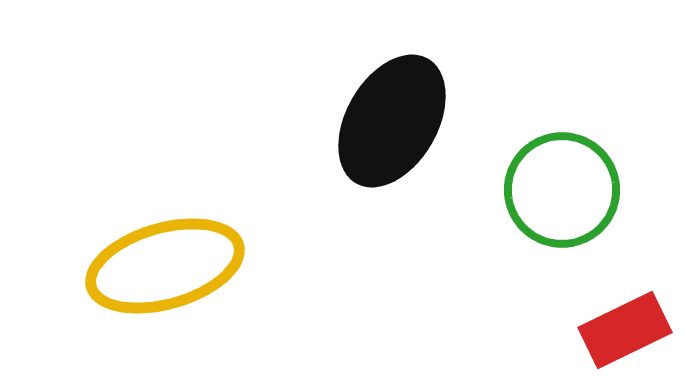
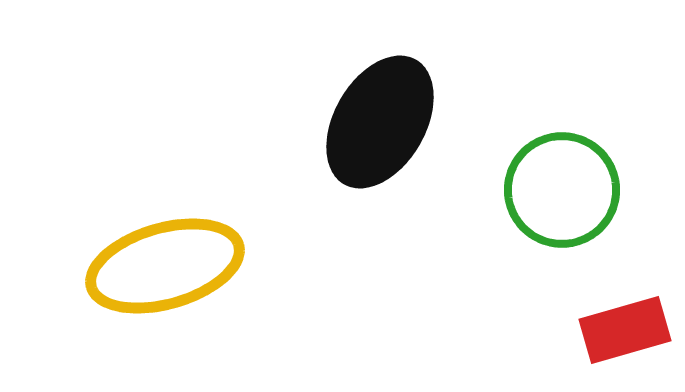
black ellipse: moved 12 px left, 1 px down
red rectangle: rotated 10 degrees clockwise
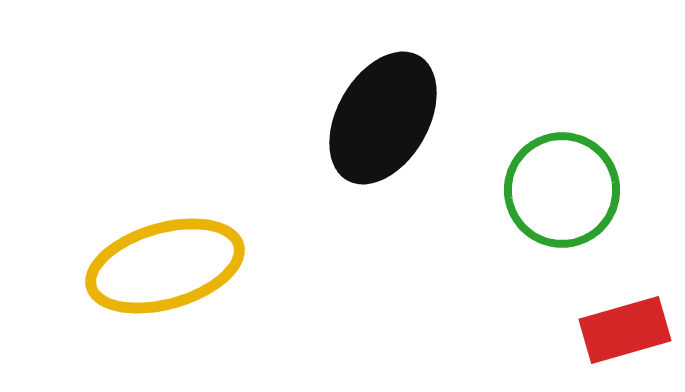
black ellipse: moved 3 px right, 4 px up
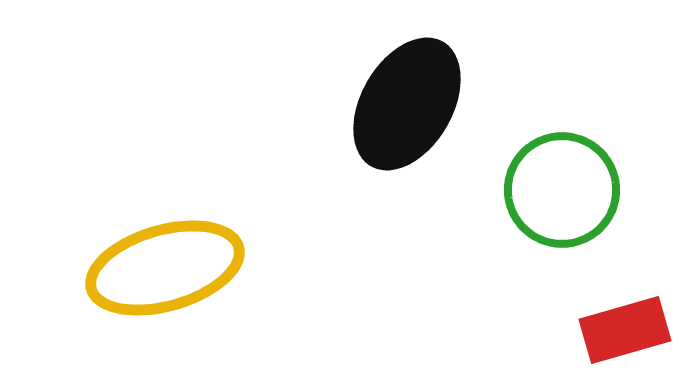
black ellipse: moved 24 px right, 14 px up
yellow ellipse: moved 2 px down
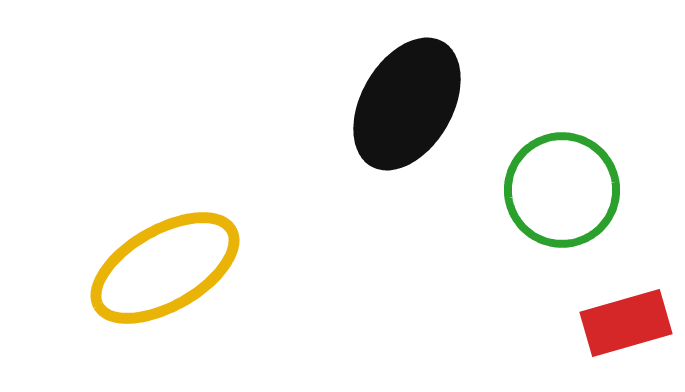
yellow ellipse: rotated 14 degrees counterclockwise
red rectangle: moved 1 px right, 7 px up
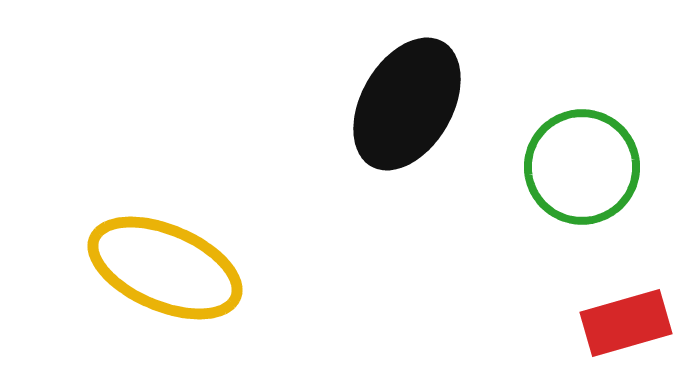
green circle: moved 20 px right, 23 px up
yellow ellipse: rotated 53 degrees clockwise
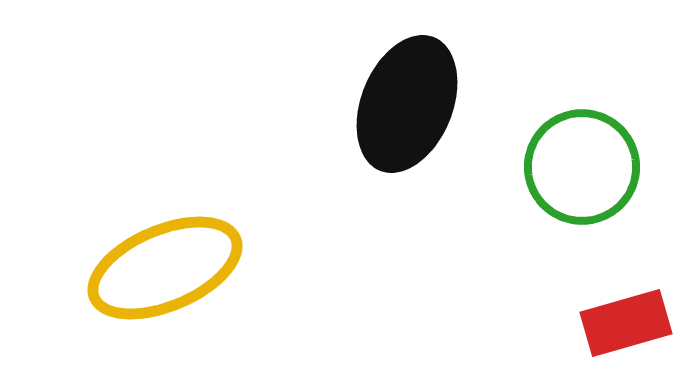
black ellipse: rotated 8 degrees counterclockwise
yellow ellipse: rotated 46 degrees counterclockwise
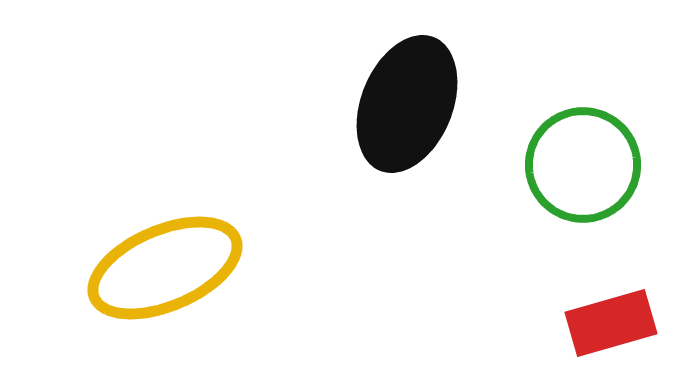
green circle: moved 1 px right, 2 px up
red rectangle: moved 15 px left
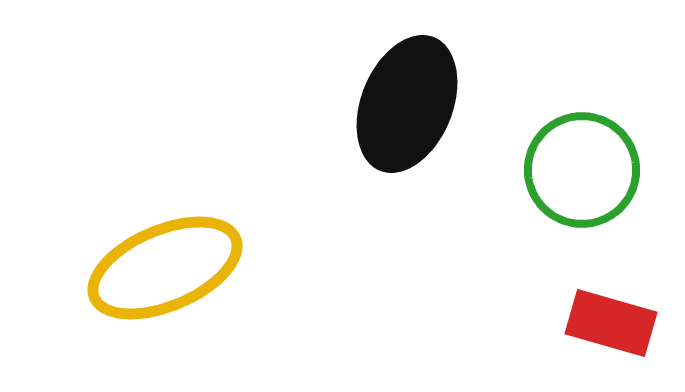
green circle: moved 1 px left, 5 px down
red rectangle: rotated 32 degrees clockwise
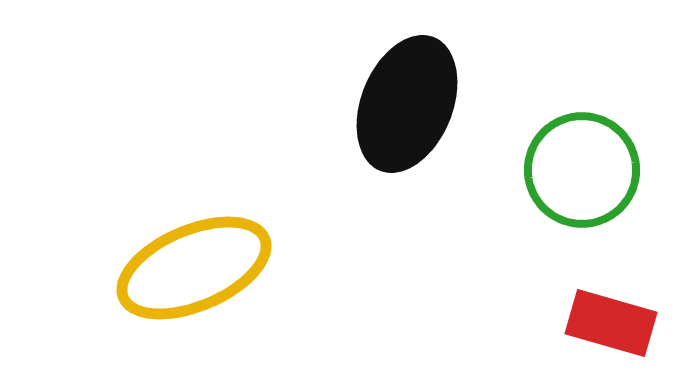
yellow ellipse: moved 29 px right
